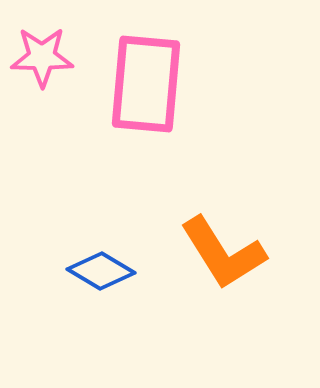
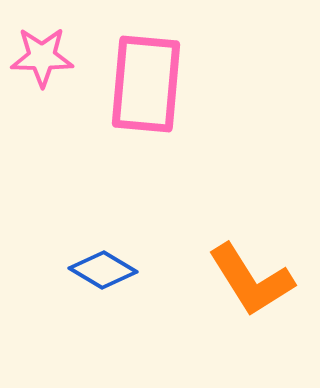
orange L-shape: moved 28 px right, 27 px down
blue diamond: moved 2 px right, 1 px up
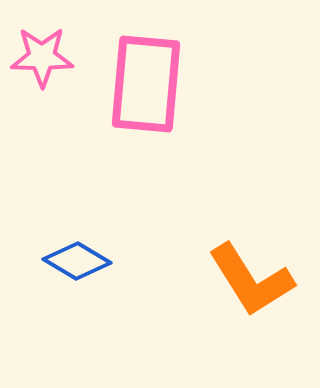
blue diamond: moved 26 px left, 9 px up
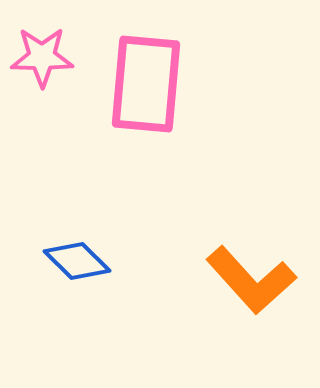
blue diamond: rotated 14 degrees clockwise
orange L-shape: rotated 10 degrees counterclockwise
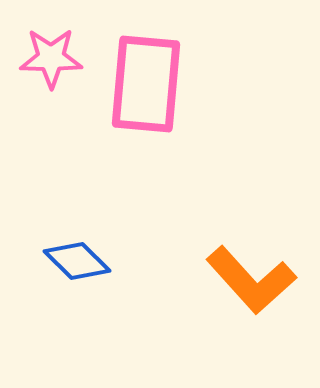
pink star: moved 9 px right, 1 px down
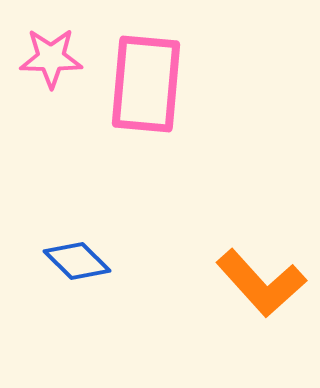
orange L-shape: moved 10 px right, 3 px down
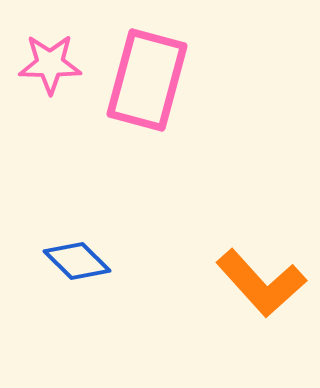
pink star: moved 1 px left, 6 px down
pink rectangle: moved 1 px right, 4 px up; rotated 10 degrees clockwise
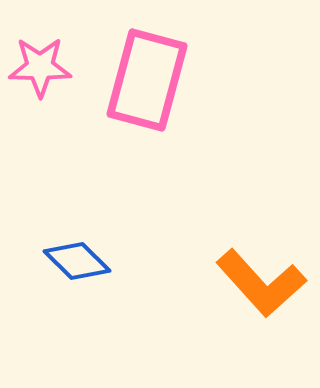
pink star: moved 10 px left, 3 px down
